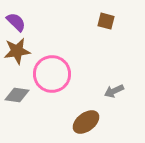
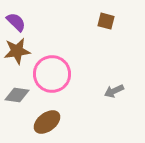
brown ellipse: moved 39 px left
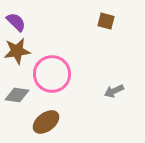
brown ellipse: moved 1 px left
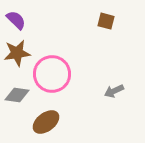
purple semicircle: moved 2 px up
brown star: moved 2 px down
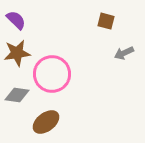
gray arrow: moved 10 px right, 38 px up
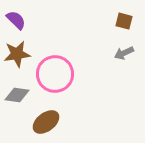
brown square: moved 18 px right
brown star: moved 1 px down
pink circle: moved 3 px right
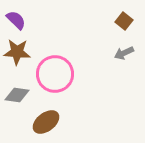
brown square: rotated 24 degrees clockwise
brown star: moved 2 px up; rotated 12 degrees clockwise
